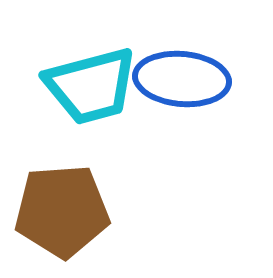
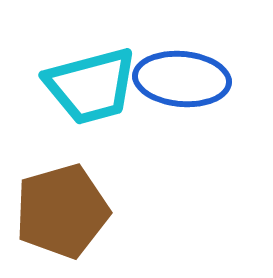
brown pentagon: rotated 12 degrees counterclockwise
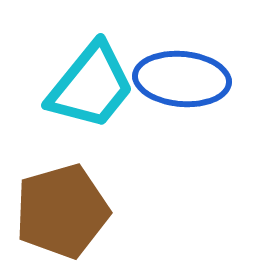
cyan trapezoid: rotated 36 degrees counterclockwise
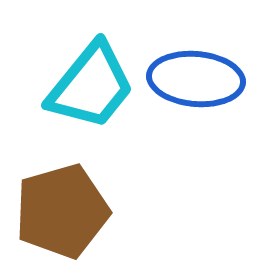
blue ellipse: moved 14 px right
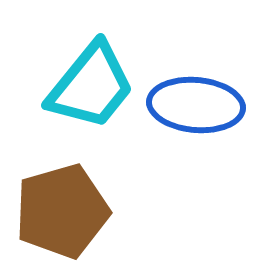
blue ellipse: moved 26 px down
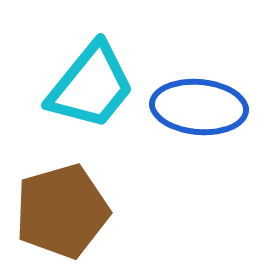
blue ellipse: moved 3 px right, 2 px down
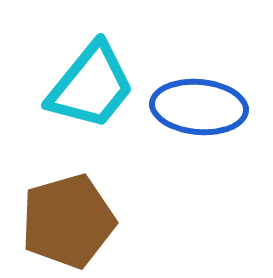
brown pentagon: moved 6 px right, 10 px down
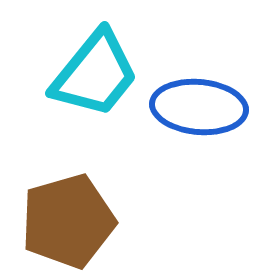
cyan trapezoid: moved 4 px right, 12 px up
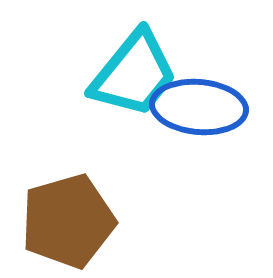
cyan trapezoid: moved 39 px right
